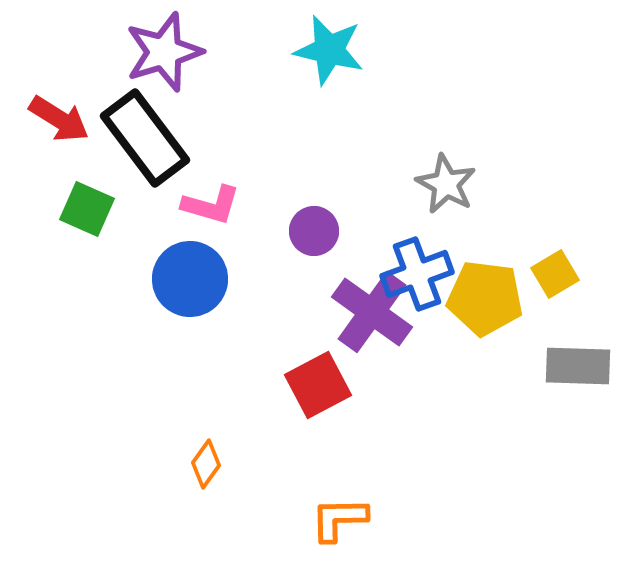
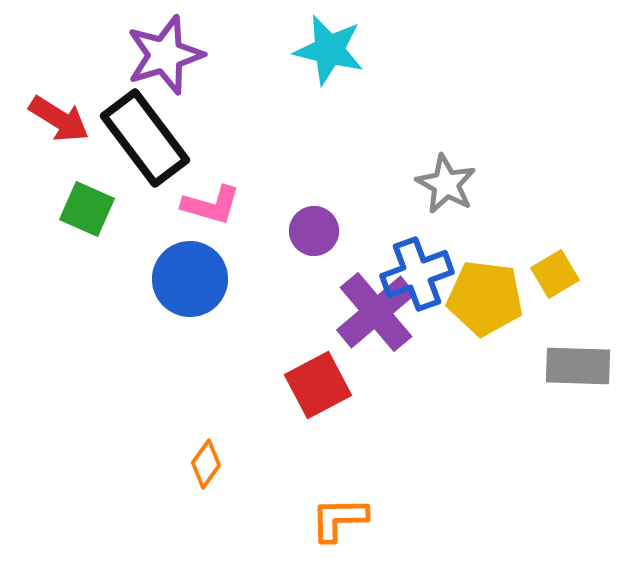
purple star: moved 1 px right, 3 px down
purple cross: moved 4 px right; rotated 14 degrees clockwise
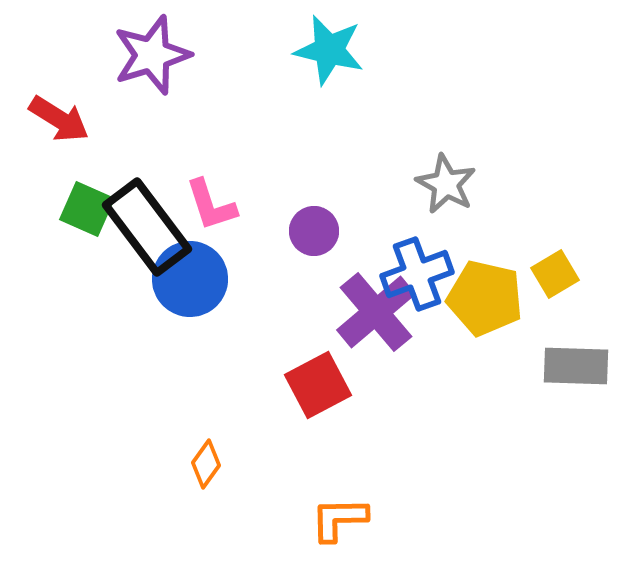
purple star: moved 13 px left
black rectangle: moved 2 px right, 89 px down
pink L-shape: rotated 56 degrees clockwise
yellow pentagon: rotated 6 degrees clockwise
gray rectangle: moved 2 px left
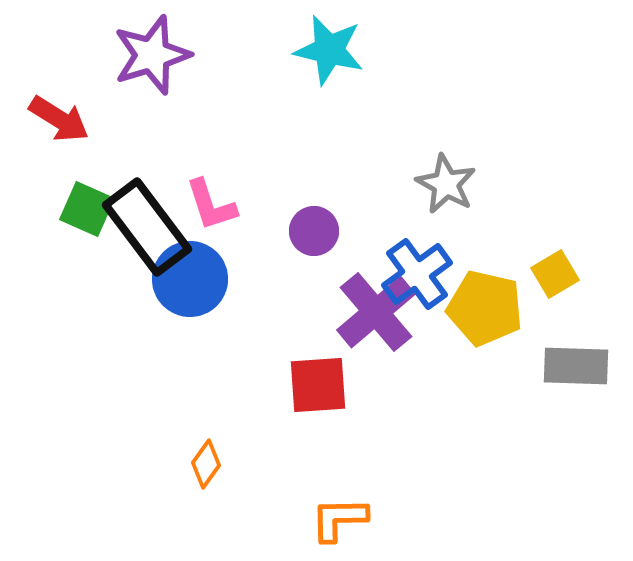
blue cross: rotated 16 degrees counterclockwise
yellow pentagon: moved 10 px down
red square: rotated 24 degrees clockwise
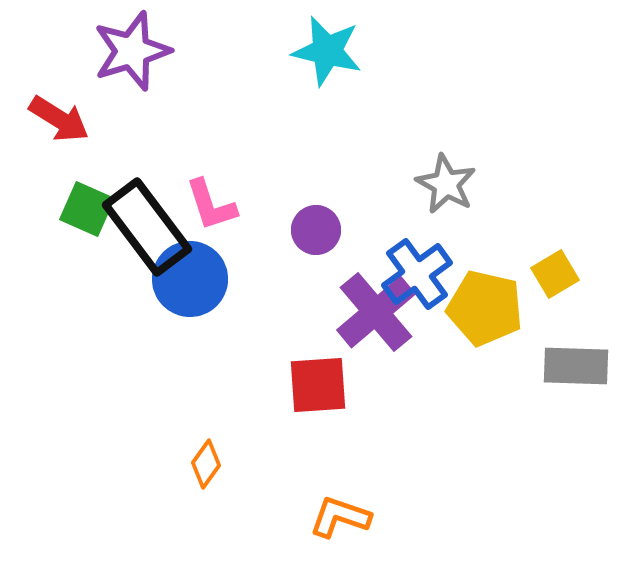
cyan star: moved 2 px left, 1 px down
purple star: moved 20 px left, 4 px up
purple circle: moved 2 px right, 1 px up
orange L-shape: moved 1 px right, 2 px up; rotated 20 degrees clockwise
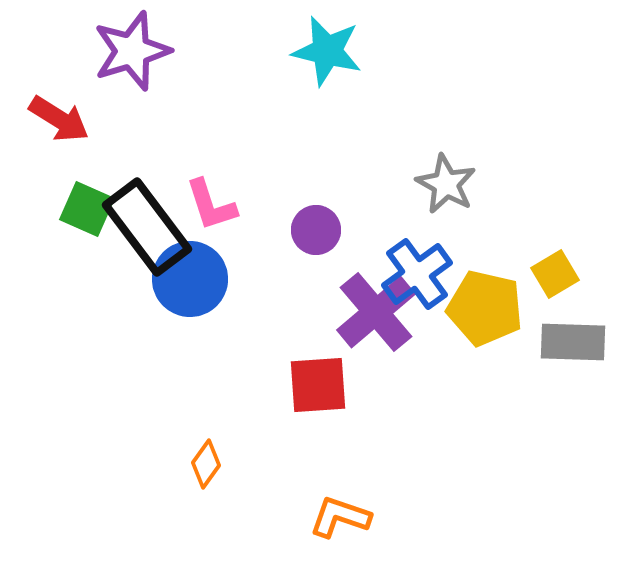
gray rectangle: moved 3 px left, 24 px up
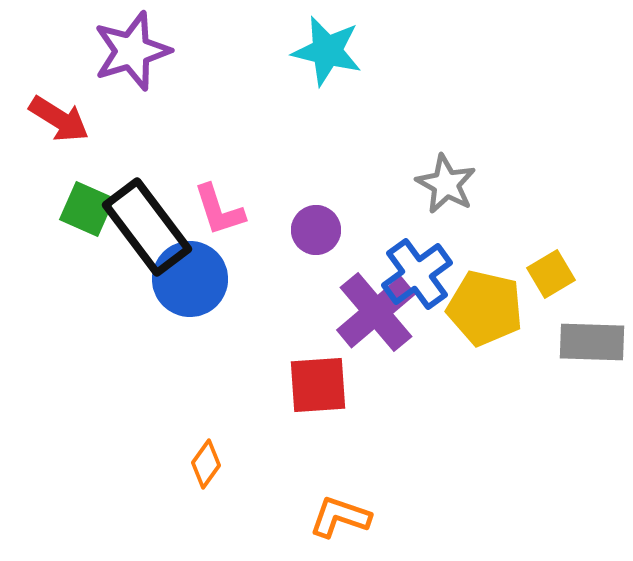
pink L-shape: moved 8 px right, 5 px down
yellow square: moved 4 px left
gray rectangle: moved 19 px right
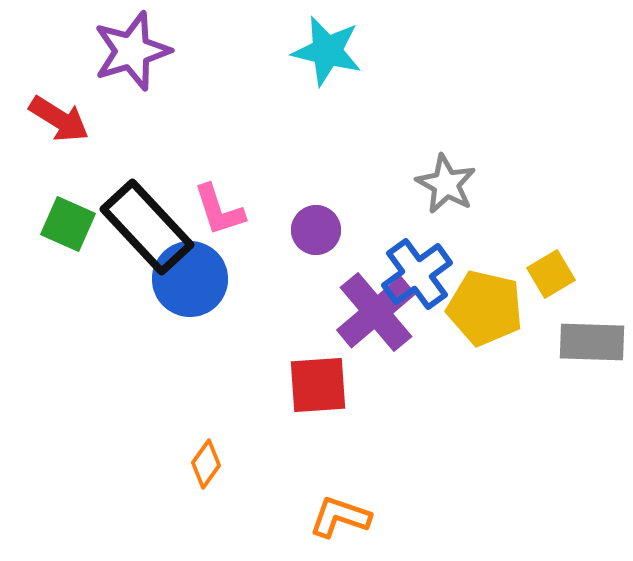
green square: moved 19 px left, 15 px down
black rectangle: rotated 6 degrees counterclockwise
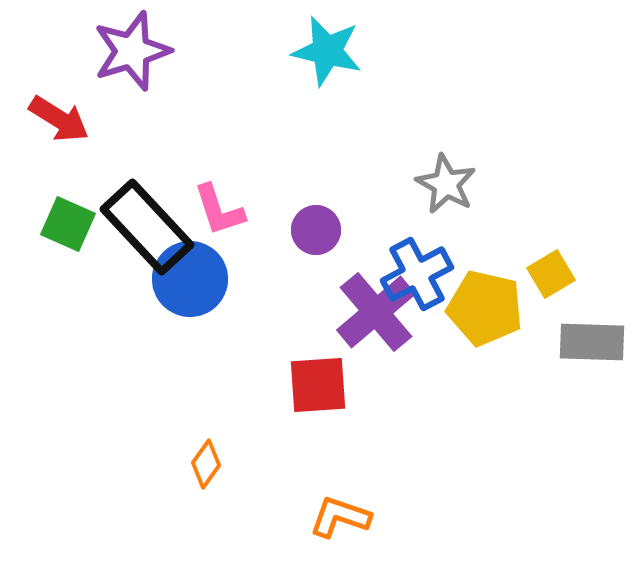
blue cross: rotated 8 degrees clockwise
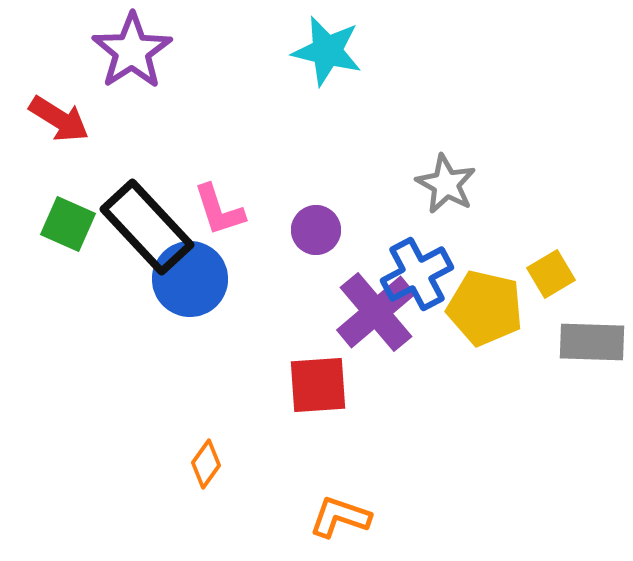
purple star: rotated 16 degrees counterclockwise
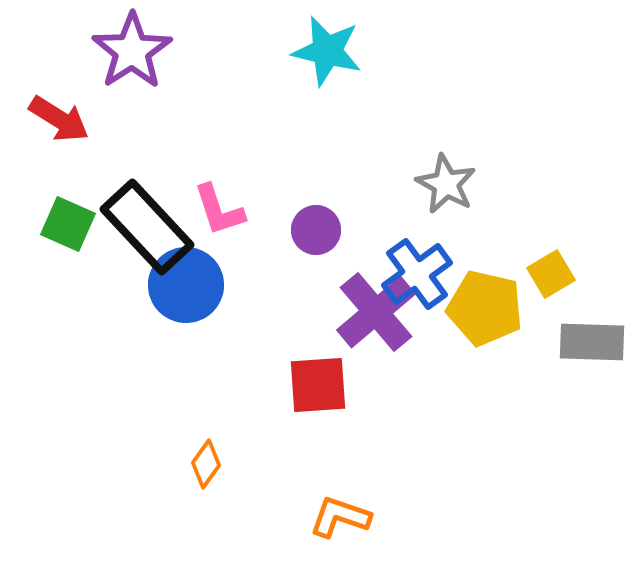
blue cross: rotated 8 degrees counterclockwise
blue circle: moved 4 px left, 6 px down
